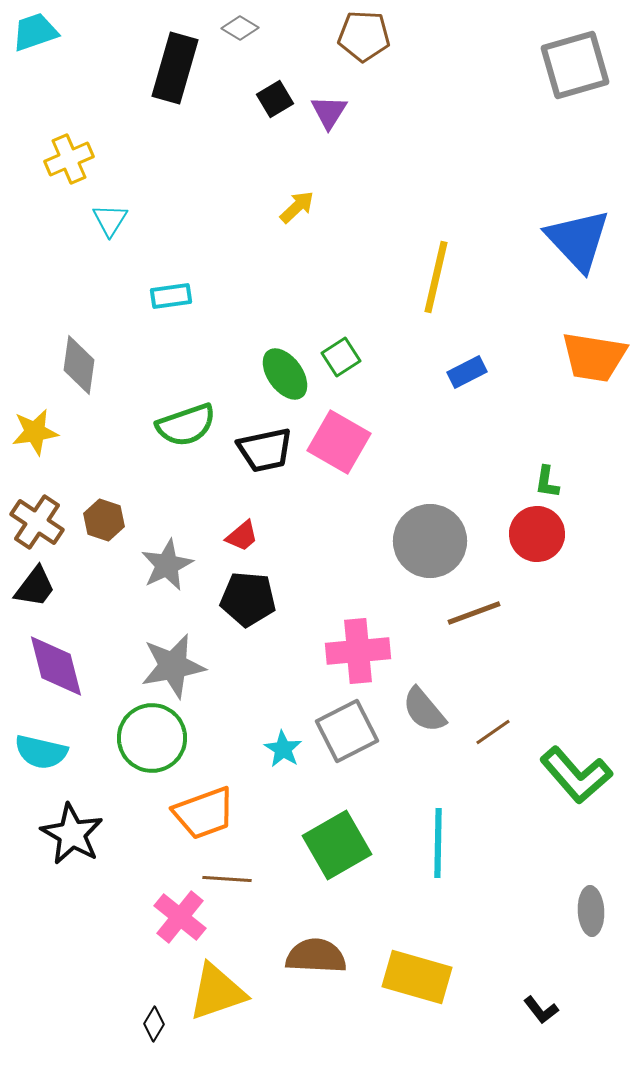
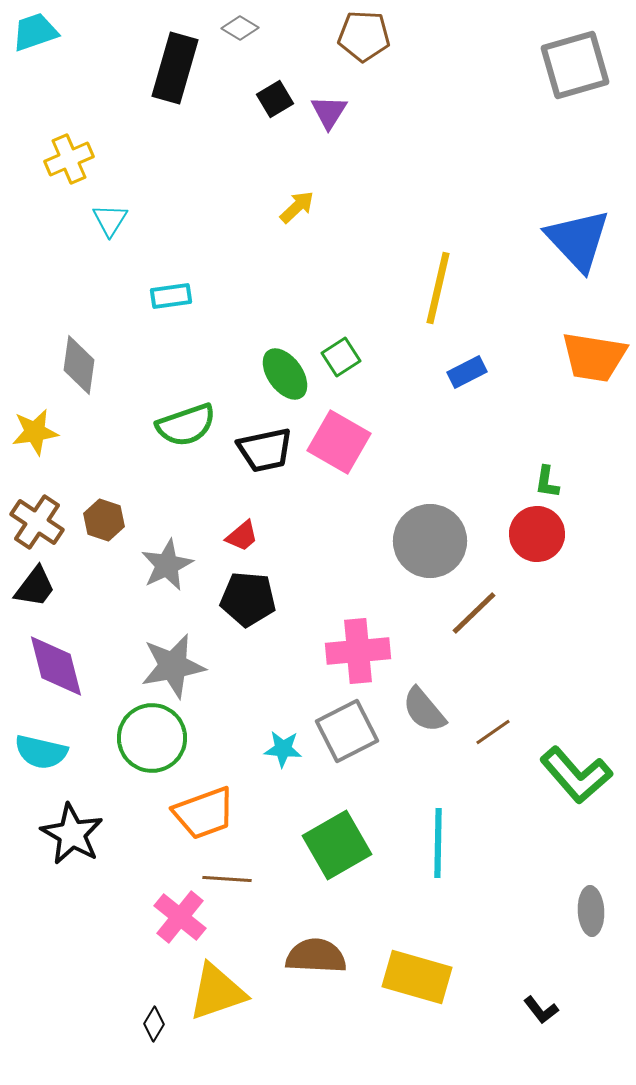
yellow line at (436, 277): moved 2 px right, 11 px down
brown line at (474, 613): rotated 24 degrees counterclockwise
cyan star at (283, 749): rotated 27 degrees counterclockwise
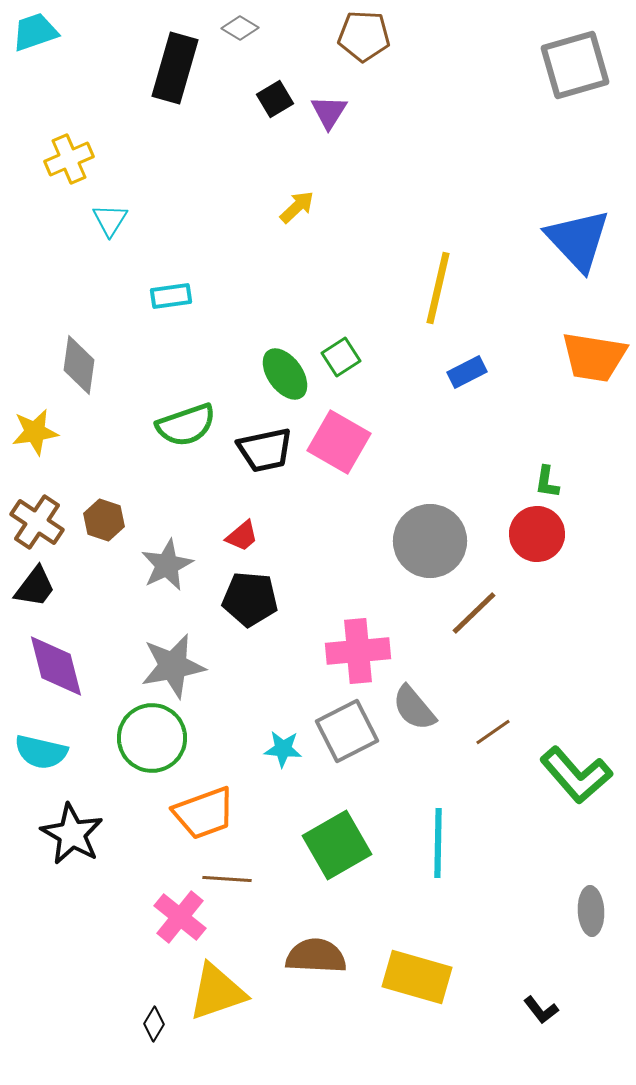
black pentagon at (248, 599): moved 2 px right
gray semicircle at (424, 710): moved 10 px left, 2 px up
